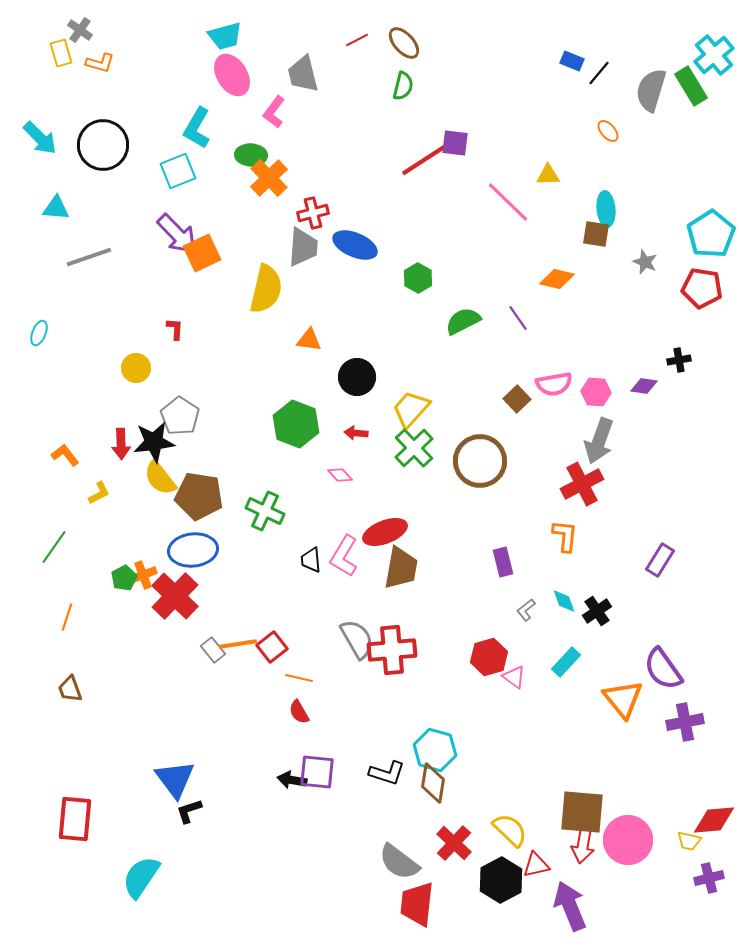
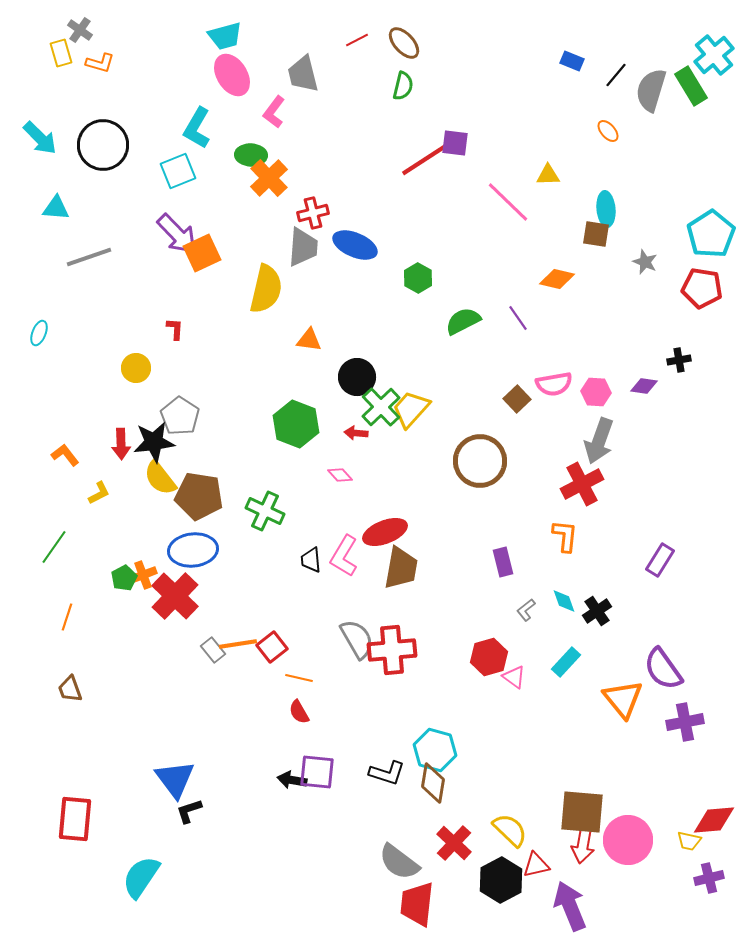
black line at (599, 73): moved 17 px right, 2 px down
green cross at (414, 448): moved 33 px left, 41 px up
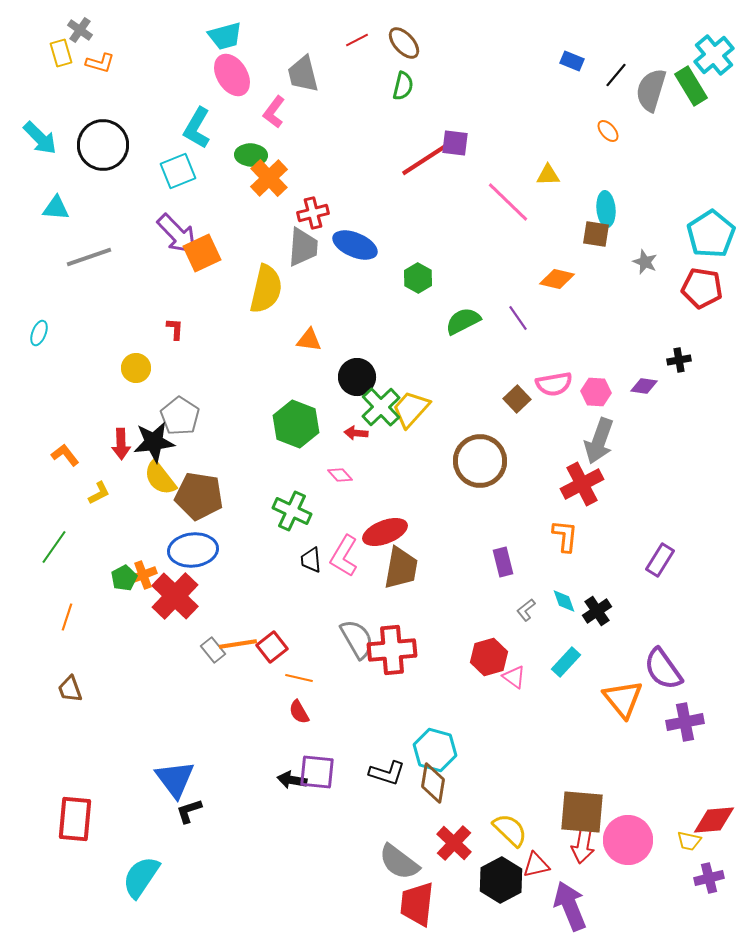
green cross at (265, 511): moved 27 px right
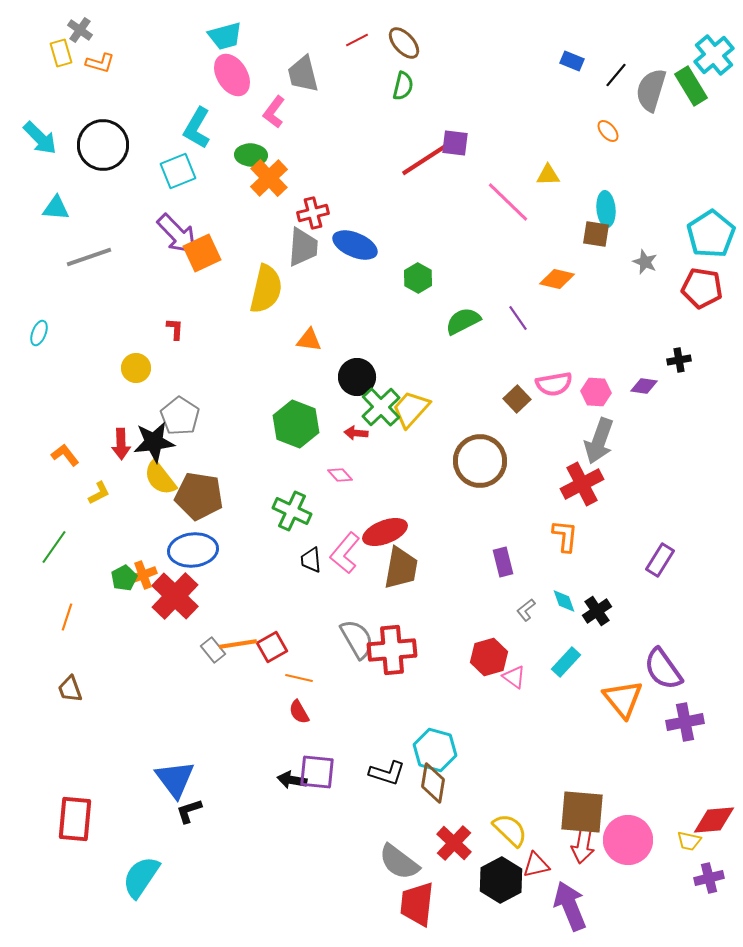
pink L-shape at (344, 556): moved 1 px right, 3 px up; rotated 9 degrees clockwise
red square at (272, 647): rotated 8 degrees clockwise
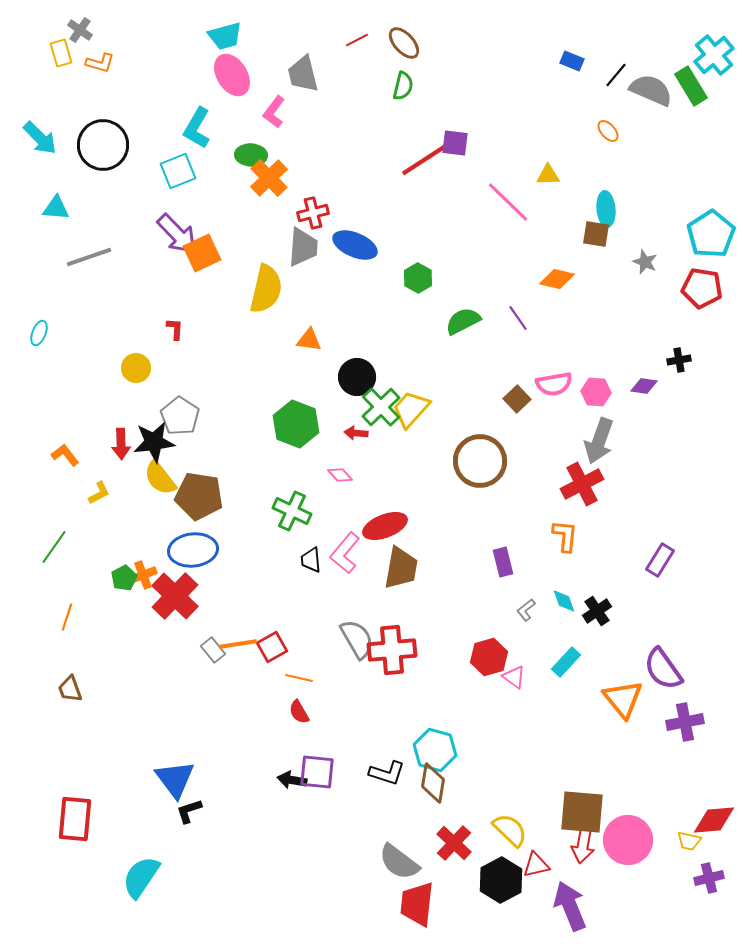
gray semicircle at (651, 90): rotated 96 degrees clockwise
red ellipse at (385, 532): moved 6 px up
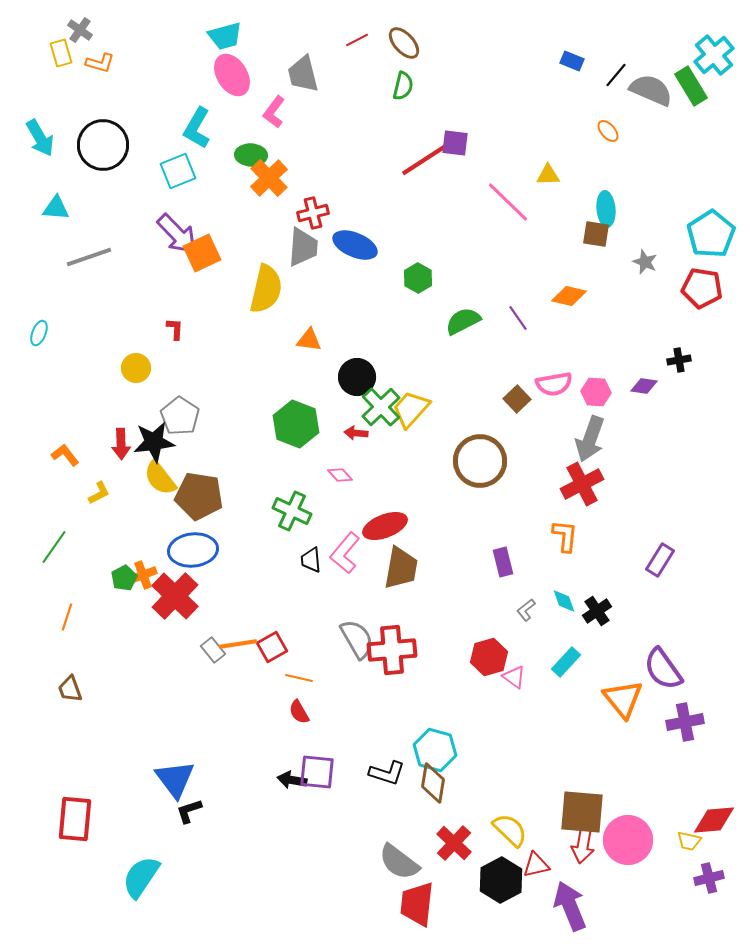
cyan arrow at (40, 138): rotated 15 degrees clockwise
orange diamond at (557, 279): moved 12 px right, 17 px down
gray arrow at (599, 441): moved 9 px left, 2 px up
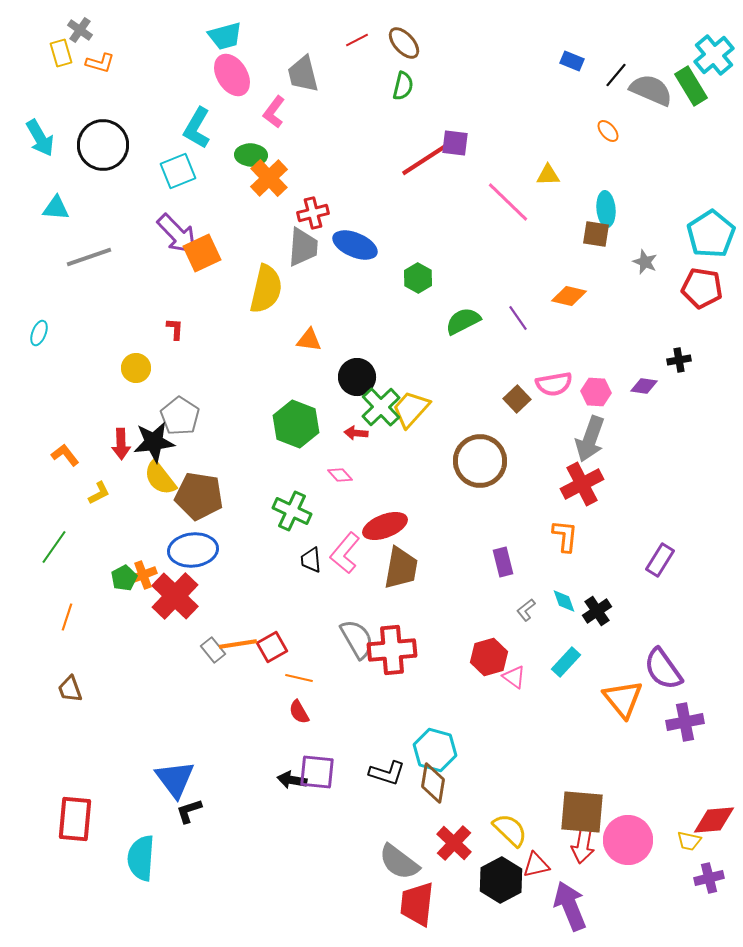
cyan semicircle at (141, 877): moved 19 px up; rotated 30 degrees counterclockwise
